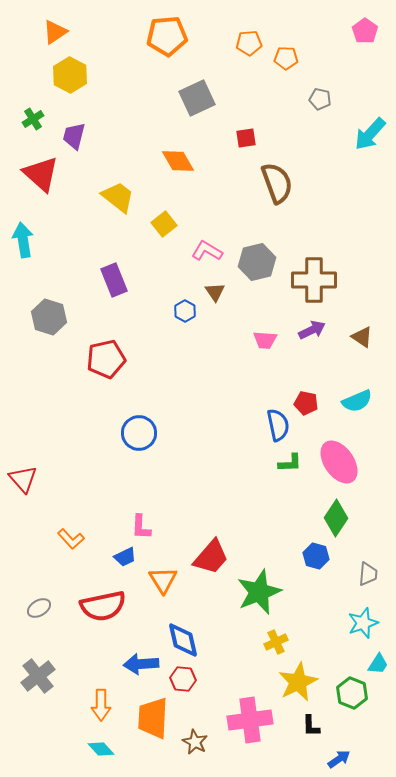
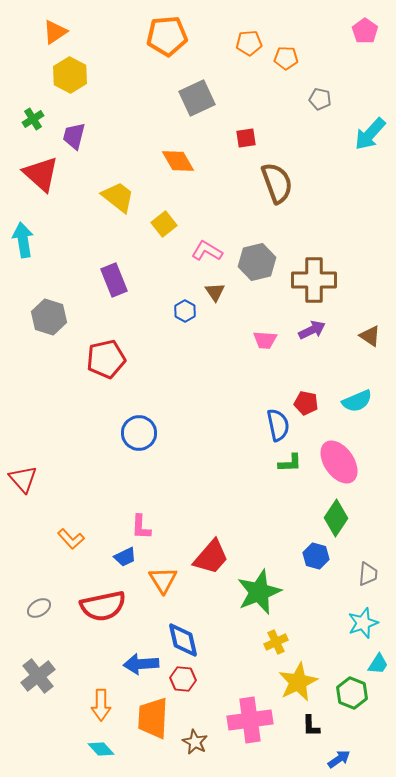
brown triangle at (362, 337): moved 8 px right, 1 px up
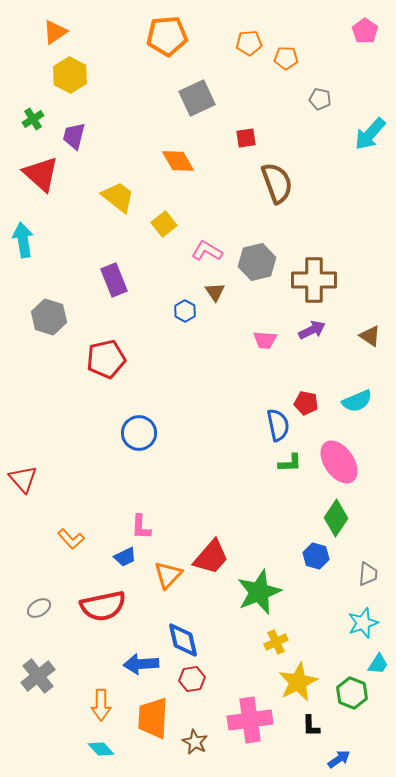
orange triangle at (163, 580): moved 5 px right, 5 px up; rotated 16 degrees clockwise
red hexagon at (183, 679): moved 9 px right; rotated 15 degrees counterclockwise
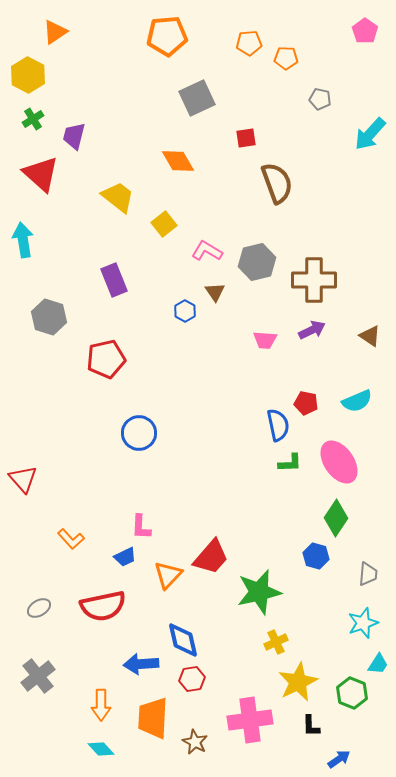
yellow hexagon at (70, 75): moved 42 px left
green star at (259, 592): rotated 9 degrees clockwise
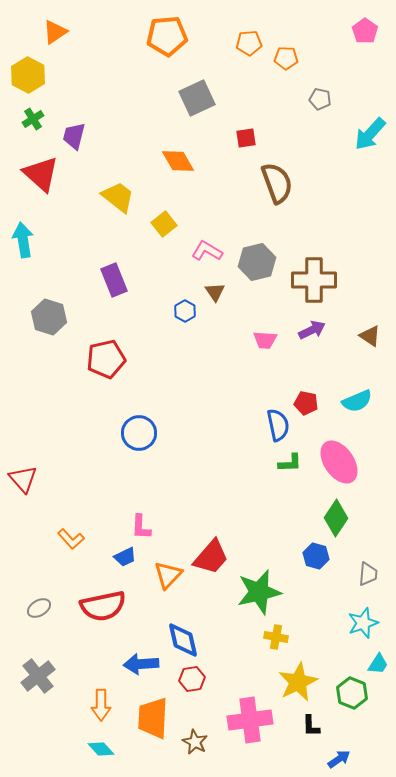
yellow cross at (276, 642): moved 5 px up; rotated 35 degrees clockwise
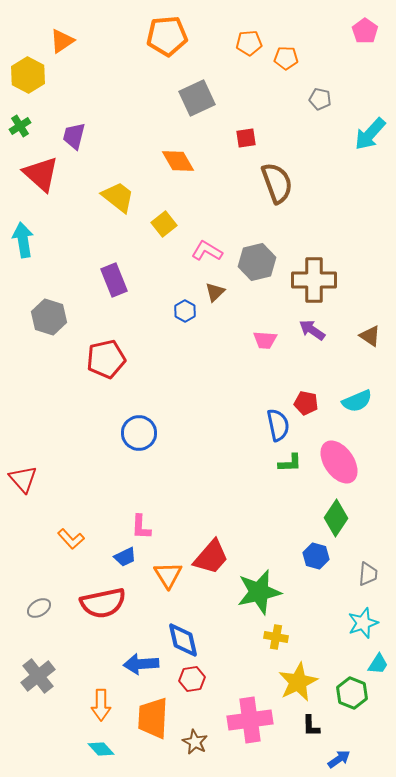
orange triangle at (55, 32): moved 7 px right, 9 px down
green cross at (33, 119): moved 13 px left, 7 px down
brown triangle at (215, 292): rotated 20 degrees clockwise
purple arrow at (312, 330): rotated 120 degrees counterclockwise
orange triangle at (168, 575): rotated 16 degrees counterclockwise
red semicircle at (103, 606): moved 3 px up
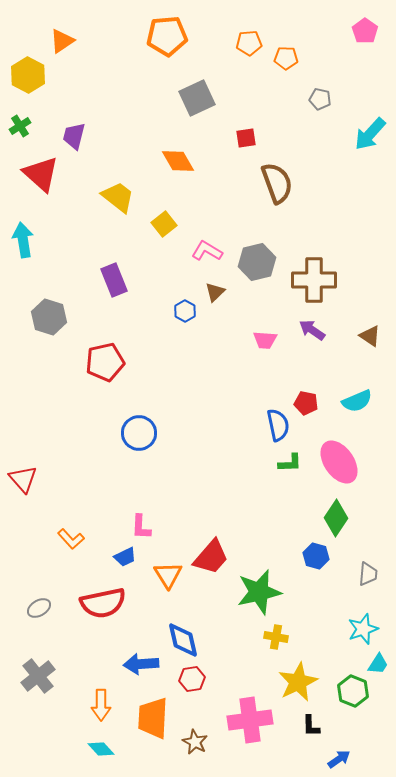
red pentagon at (106, 359): moved 1 px left, 3 px down
cyan star at (363, 623): moved 6 px down
green hexagon at (352, 693): moved 1 px right, 2 px up
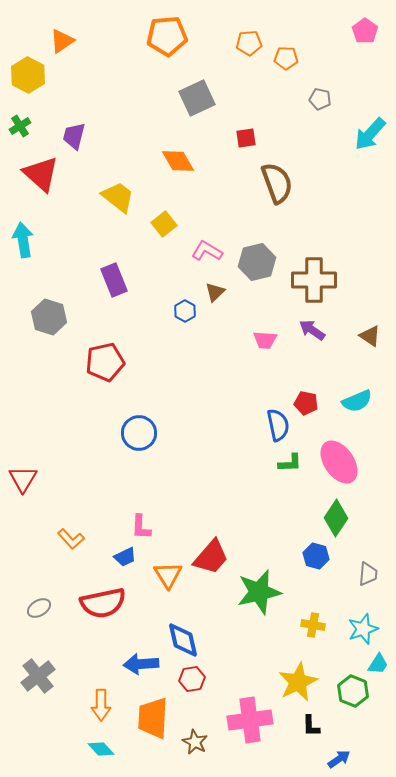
red triangle at (23, 479): rotated 12 degrees clockwise
yellow cross at (276, 637): moved 37 px right, 12 px up
